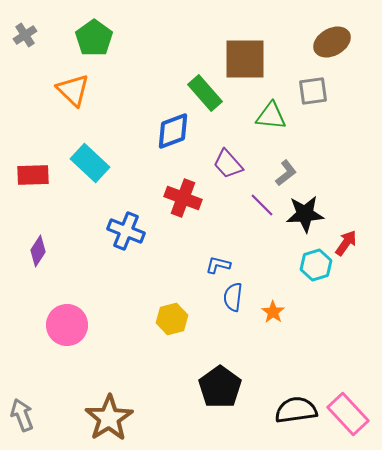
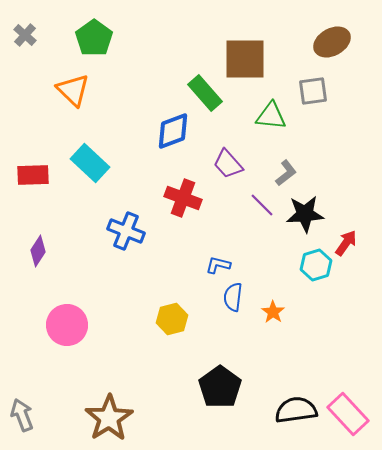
gray cross: rotated 15 degrees counterclockwise
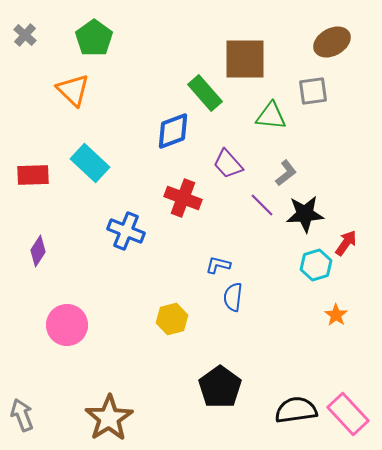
orange star: moved 63 px right, 3 px down
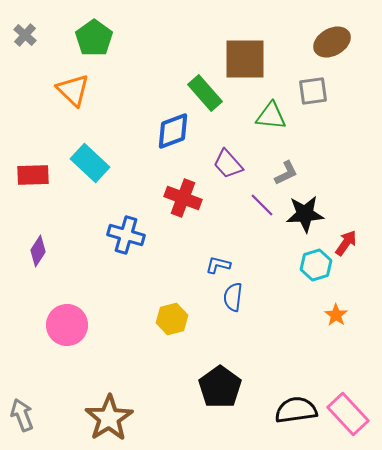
gray L-shape: rotated 12 degrees clockwise
blue cross: moved 4 px down; rotated 6 degrees counterclockwise
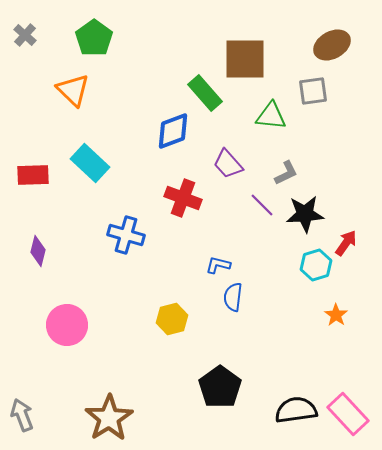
brown ellipse: moved 3 px down
purple diamond: rotated 20 degrees counterclockwise
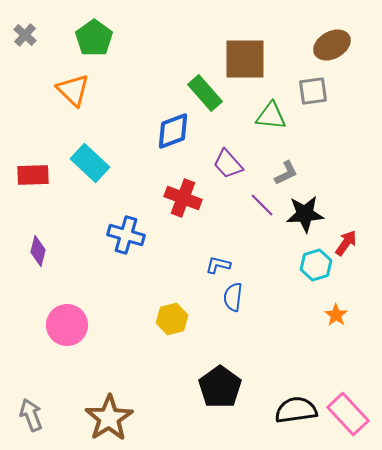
gray arrow: moved 9 px right
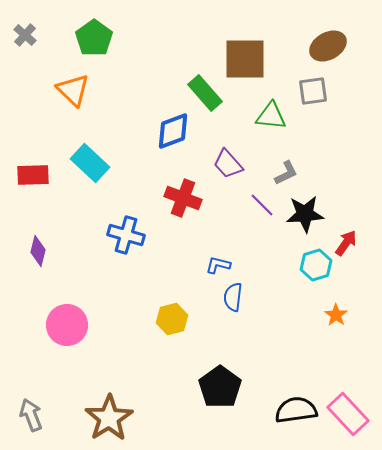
brown ellipse: moved 4 px left, 1 px down
